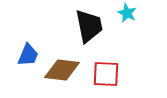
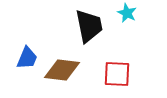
blue trapezoid: moved 1 px left, 3 px down
red square: moved 11 px right
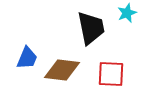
cyan star: rotated 24 degrees clockwise
black trapezoid: moved 2 px right, 2 px down
red square: moved 6 px left
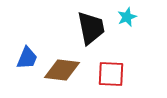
cyan star: moved 4 px down
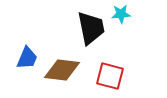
cyan star: moved 6 px left, 3 px up; rotated 18 degrees clockwise
red square: moved 1 px left, 2 px down; rotated 12 degrees clockwise
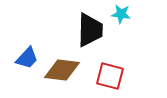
cyan star: rotated 12 degrees clockwise
black trapezoid: moved 1 px left, 2 px down; rotated 12 degrees clockwise
blue trapezoid: rotated 20 degrees clockwise
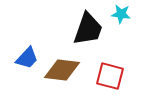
black trapezoid: moved 2 px left, 1 px up; rotated 18 degrees clockwise
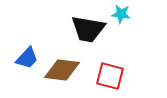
black trapezoid: rotated 81 degrees clockwise
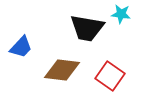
black trapezoid: moved 1 px left, 1 px up
blue trapezoid: moved 6 px left, 11 px up
red square: rotated 20 degrees clockwise
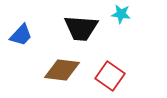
black trapezoid: moved 6 px left; rotated 6 degrees counterclockwise
blue trapezoid: moved 12 px up
